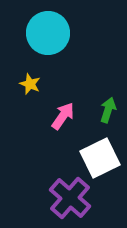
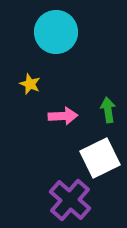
cyan circle: moved 8 px right, 1 px up
green arrow: rotated 25 degrees counterclockwise
pink arrow: rotated 52 degrees clockwise
purple cross: moved 2 px down
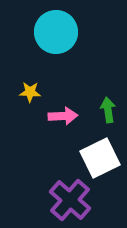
yellow star: moved 8 px down; rotated 20 degrees counterclockwise
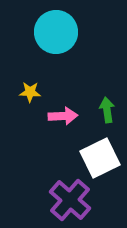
green arrow: moved 1 px left
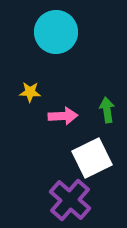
white square: moved 8 px left
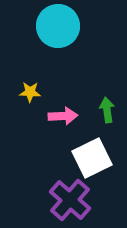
cyan circle: moved 2 px right, 6 px up
